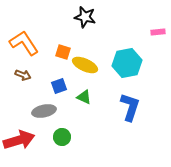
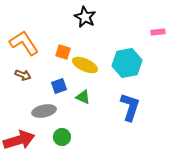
black star: rotated 15 degrees clockwise
green triangle: moved 1 px left
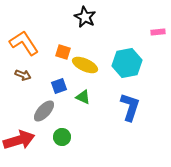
gray ellipse: rotated 35 degrees counterclockwise
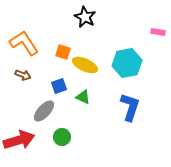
pink rectangle: rotated 16 degrees clockwise
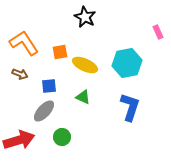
pink rectangle: rotated 56 degrees clockwise
orange square: moved 3 px left; rotated 28 degrees counterclockwise
brown arrow: moved 3 px left, 1 px up
blue square: moved 10 px left; rotated 14 degrees clockwise
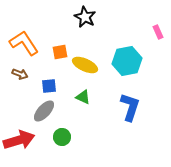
cyan hexagon: moved 2 px up
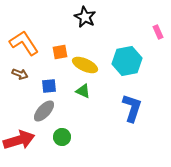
green triangle: moved 6 px up
blue L-shape: moved 2 px right, 1 px down
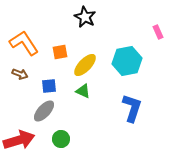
yellow ellipse: rotated 70 degrees counterclockwise
green circle: moved 1 px left, 2 px down
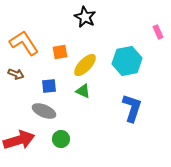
brown arrow: moved 4 px left
gray ellipse: rotated 70 degrees clockwise
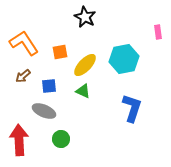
pink rectangle: rotated 16 degrees clockwise
cyan hexagon: moved 3 px left, 2 px up
brown arrow: moved 7 px right, 2 px down; rotated 119 degrees clockwise
red arrow: rotated 76 degrees counterclockwise
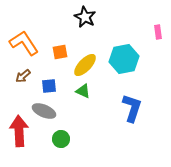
red arrow: moved 9 px up
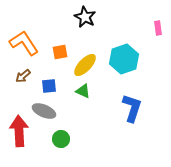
pink rectangle: moved 4 px up
cyan hexagon: rotated 8 degrees counterclockwise
